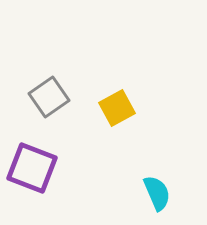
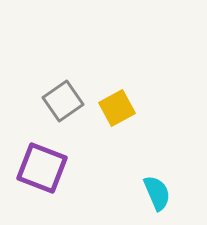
gray square: moved 14 px right, 4 px down
purple square: moved 10 px right
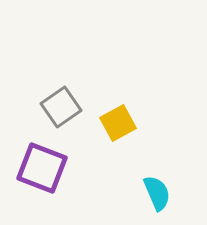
gray square: moved 2 px left, 6 px down
yellow square: moved 1 px right, 15 px down
